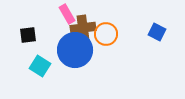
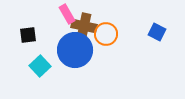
brown cross: moved 1 px right, 2 px up; rotated 20 degrees clockwise
cyan square: rotated 15 degrees clockwise
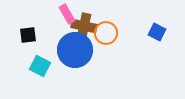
orange circle: moved 1 px up
cyan square: rotated 20 degrees counterclockwise
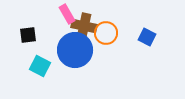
blue square: moved 10 px left, 5 px down
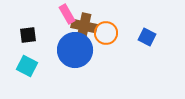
cyan square: moved 13 px left
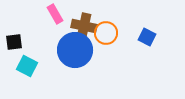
pink rectangle: moved 12 px left
black square: moved 14 px left, 7 px down
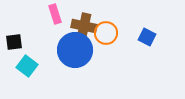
pink rectangle: rotated 12 degrees clockwise
cyan square: rotated 10 degrees clockwise
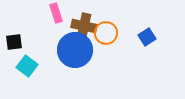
pink rectangle: moved 1 px right, 1 px up
blue square: rotated 30 degrees clockwise
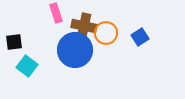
blue square: moved 7 px left
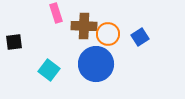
brown cross: rotated 10 degrees counterclockwise
orange circle: moved 2 px right, 1 px down
blue circle: moved 21 px right, 14 px down
cyan square: moved 22 px right, 4 px down
